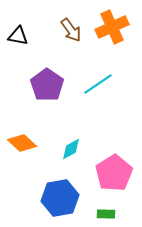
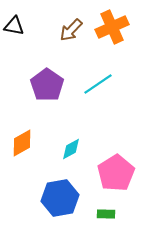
brown arrow: rotated 80 degrees clockwise
black triangle: moved 4 px left, 10 px up
orange diamond: rotated 72 degrees counterclockwise
pink pentagon: moved 2 px right
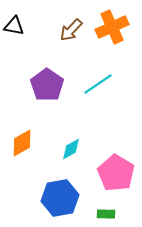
pink pentagon: rotated 9 degrees counterclockwise
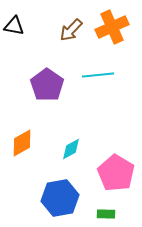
cyan line: moved 9 px up; rotated 28 degrees clockwise
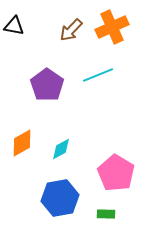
cyan line: rotated 16 degrees counterclockwise
cyan diamond: moved 10 px left
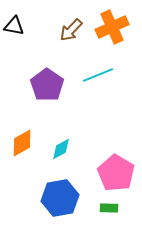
green rectangle: moved 3 px right, 6 px up
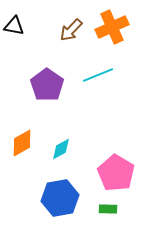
green rectangle: moved 1 px left, 1 px down
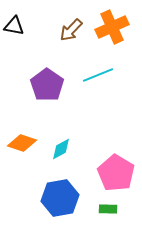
orange diamond: rotated 48 degrees clockwise
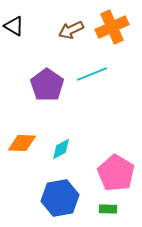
black triangle: rotated 20 degrees clockwise
brown arrow: rotated 20 degrees clockwise
cyan line: moved 6 px left, 1 px up
orange diamond: rotated 16 degrees counterclockwise
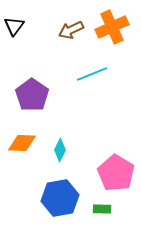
black triangle: rotated 35 degrees clockwise
purple pentagon: moved 15 px left, 10 px down
cyan diamond: moved 1 px left, 1 px down; rotated 35 degrees counterclockwise
green rectangle: moved 6 px left
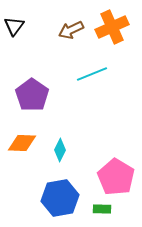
pink pentagon: moved 4 px down
